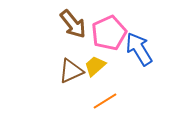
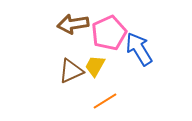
brown arrow: rotated 120 degrees clockwise
yellow trapezoid: rotated 20 degrees counterclockwise
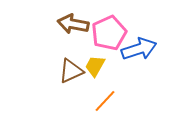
brown arrow: rotated 20 degrees clockwise
blue arrow: rotated 104 degrees clockwise
orange line: rotated 15 degrees counterclockwise
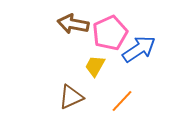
pink pentagon: moved 1 px right
blue arrow: rotated 16 degrees counterclockwise
brown triangle: moved 26 px down
orange line: moved 17 px right
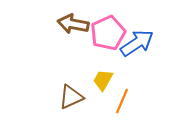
pink pentagon: moved 2 px left
blue arrow: moved 2 px left, 6 px up
yellow trapezoid: moved 8 px right, 14 px down
orange line: rotated 20 degrees counterclockwise
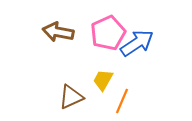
brown arrow: moved 15 px left, 8 px down
